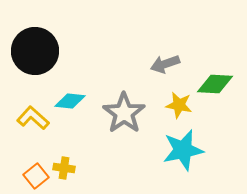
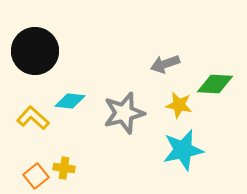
gray star: rotated 21 degrees clockwise
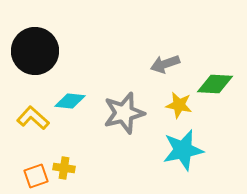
orange square: rotated 20 degrees clockwise
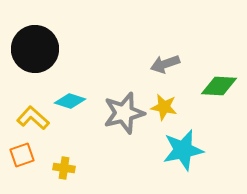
black circle: moved 2 px up
green diamond: moved 4 px right, 2 px down
cyan diamond: rotated 12 degrees clockwise
yellow star: moved 15 px left, 2 px down
orange square: moved 14 px left, 21 px up
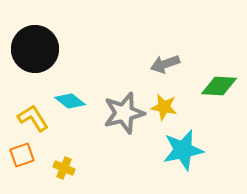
cyan diamond: rotated 20 degrees clockwise
yellow L-shape: rotated 16 degrees clockwise
yellow cross: rotated 15 degrees clockwise
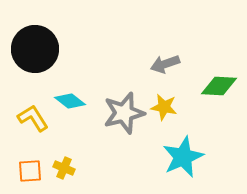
cyan star: moved 7 px down; rotated 12 degrees counterclockwise
orange square: moved 8 px right, 16 px down; rotated 15 degrees clockwise
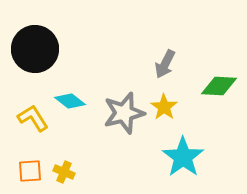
gray arrow: rotated 44 degrees counterclockwise
yellow star: rotated 24 degrees clockwise
cyan star: rotated 12 degrees counterclockwise
yellow cross: moved 4 px down
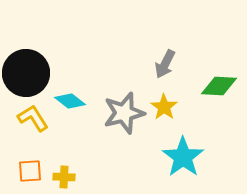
black circle: moved 9 px left, 24 px down
yellow cross: moved 5 px down; rotated 20 degrees counterclockwise
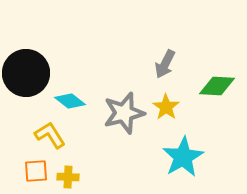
green diamond: moved 2 px left
yellow star: moved 2 px right
yellow L-shape: moved 17 px right, 17 px down
cyan star: rotated 6 degrees clockwise
orange square: moved 6 px right
yellow cross: moved 4 px right
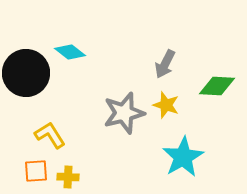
cyan diamond: moved 49 px up
yellow star: moved 2 px up; rotated 16 degrees counterclockwise
